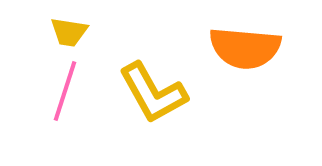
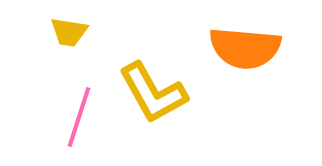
pink line: moved 14 px right, 26 px down
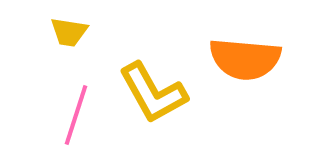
orange semicircle: moved 11 px down
pink line: moved 3 px left, 2 px up
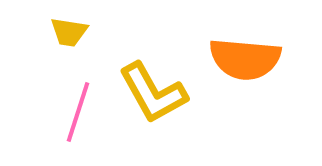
pink line: moved 2 px right, 3 px up
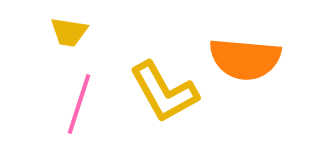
yellow L-shape: moved 11 px right, 1 px up
pink line: moved 1 px right, 8 px up
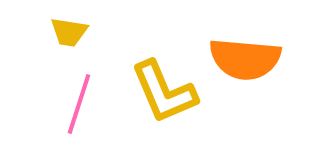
yellow L-shape: rotated 6 degrees clockwise
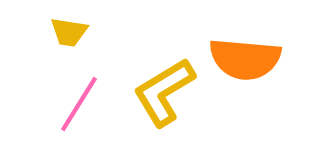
yellow L-shape: rotated 82 degrees clockwise
pink line: rotated 14 degrees clockwise
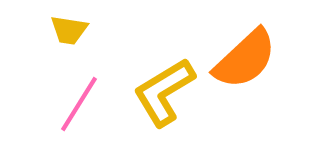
yellow trapezoid: moved 2 px up
orange semicircle: rotated 48 degrees counterclockwise
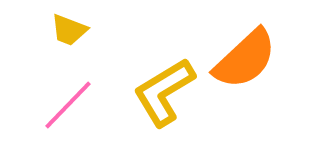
yellow trapezoid: rotated 12 degrees clockwise
pink line: moved 11 px left, 1 px down; rotated 12 degrees clockwise
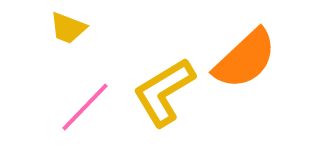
yellow trapezoid: moved 1 px left, 2 px up
pink line: moved 17 px right, 2 px down
